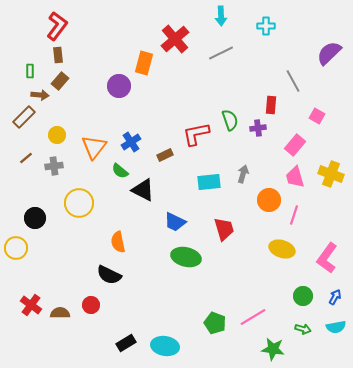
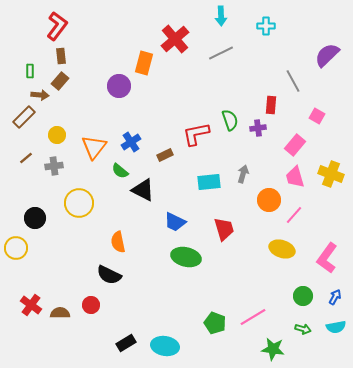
purple semicircle at (329, 53): moved 2 px left, 2 px down
brown rectangle at (58, 55): moved 3 px right, 1 px down
pink line at (294, 215): rotated 24 degrees clockwise
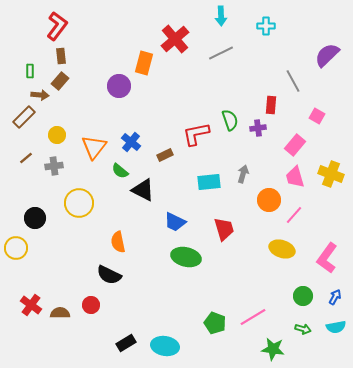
blue cross at (131, 142): rotated 18 degrees counterclockwise
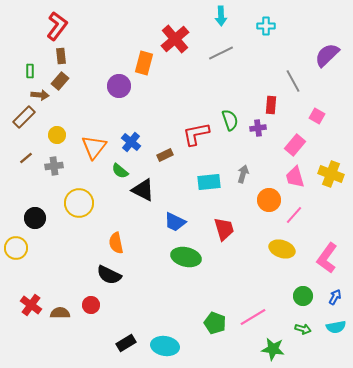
orange semicircle at (118, 242): moved 2 px left, 1 px down
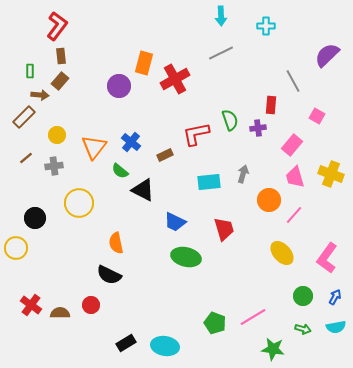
red cross at (175, 39): moved 40 px down; rotated 12 degrees clockwise
pink rectangle at (295, 145): moved 3 px left
yellow ellipse at (282, 249): moved 4 px down; rotated 30 degrees clockwise
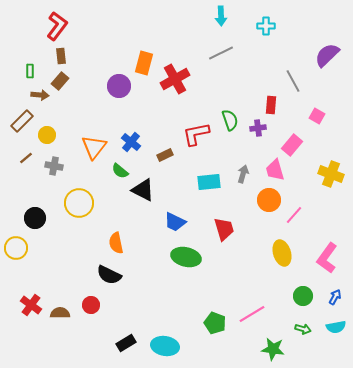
brown rectangle at (24, 117): moved 2 px left, 4 px down
yellow circle at (57, 135): moved 10 px left
gray cross at (54, 166): rotated 18 degrees clockwise
pink trapezoid at (295, 177): moved 20 px left, 7 px up
yellow ellipse at (282, 253): rotated 25 degrees clockwise
pink line at (253, 317): moved 1 px left, 3 px up
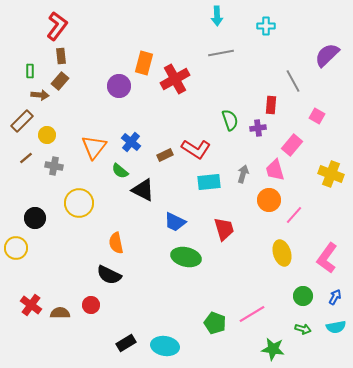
cyan arrow at (221, 16): moved 4 px left
gray line at (221, 53): rotated 15 degrees clockwise
red L-shape at (196, 134): moved 15 px down; rotated 136 degrees counterclockwise
